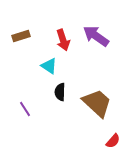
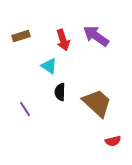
red semicircle: rotated 35 degrees clockwise
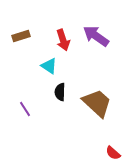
red semicircle: moved 12 px down; rotated 56 degrees clockwise
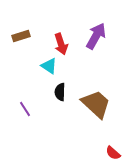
purple arrow: rotated 84 degrees clockwise
red arrow: moved 2 px left, 4 px down
brown trapezoid: moved 1 px left, 1 px down
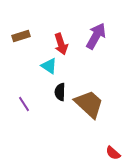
brown trapezoid: moved 7 px left
purple line: moved 1 px left, 5 px up
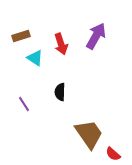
cyan triangle: moved 14 px left, 8 px up
brown trapezoid: moved 30 px down; rotated 12 degrees clockwise
red semicircle: moved 1 px down
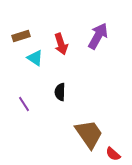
purple arrow: moved 2 px right
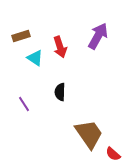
red arrow: moved 1 px left, 3 px down
